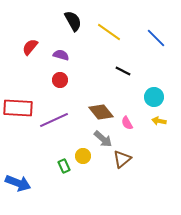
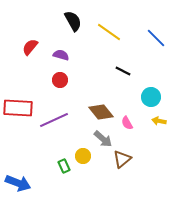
cyan circle: moved 3 px left
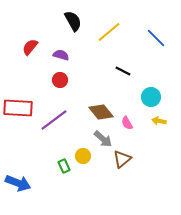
yellow line: rotated 75 degrees counterclockwise
purple line: rotated 12 degrees counterclockwise
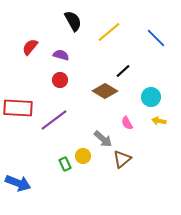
black line: rotated 70 degrees counterclockwise
brown diamond: moved 4 px right, 21 px up; rotated 20 degrees counterclockwise
green rectangle: moved 1 px right, 2 px up
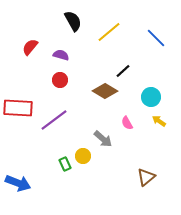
yellow arrow: rotated 24 degrees clockwise
brown triangle: moved 24 px right, 18 px down
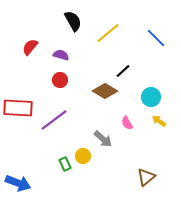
yellow line: moved 1 px left, 1 px down
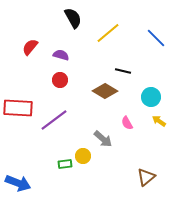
black semicircle: moved 3 px up
black line: rotated 56 degrees clockwise
green rectangle: rotated 72 degrees counterclockwise
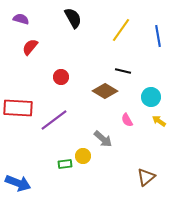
yellow line: moved 13 px right, 3 px up; rotated 15 degrees counterclockwise
blue line: moved 2 px right, 2 px up; rotated 35 degrees clockwise
purple semicircle: moved 40 px left, 36 px up
red circle: moved 1 px right, 3 px up
pink semicircle: moved 3 px up
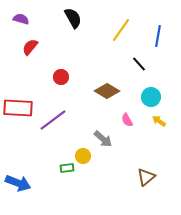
blue line: rotated 20 degrees clockwise
black line: moved 16 px right, 7 px up; rotated 35 degrees clockwise
brown diamond: moved 2 px right
purple line: moved 1 px left
green rectangle: moved 2 px right, 4 px down
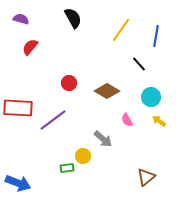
blue line: moved 2 px left
red circle: moved 8 px right, 6 px down
